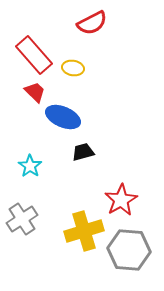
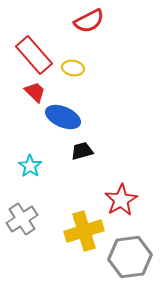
red semicircle: moved 3 px left, 2 px up
black trapezoid: moved 1 px left, 1 px up
gray hexagon: moved 1 px right, 7 px down; rotated 12 degrees counterclockwise
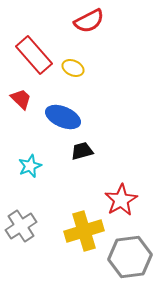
yellow ellipse: rotated 15 degrees clockwise
red trapezoid: moved 14 px left, 7 px down
cyan star: rotated 15 degrees clockwise
gray cross: moved 1 px left, 7 px down
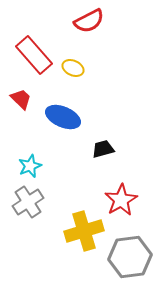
black trapezoid: moved 21 px right, 2 px up
gray cross: moved 7 px right, 24 px up
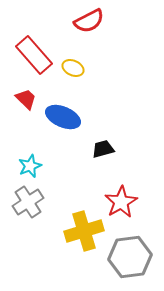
red trapezoid: moved 5 px right
red star: moved 2 px down
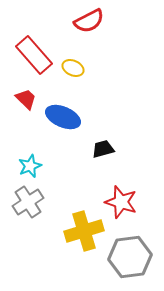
red star: rotated 24 degrees counterclockwise
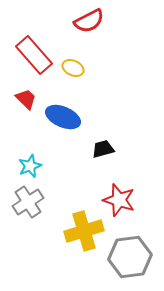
red star: moved 2 px left, 2 px up
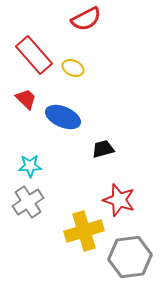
red semicircle: moved 3 px left, 2 px up
cyan star: rotated 20 degrees clockwise
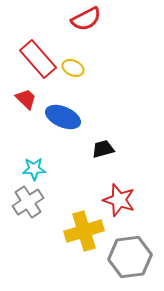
red rectangle: moved 4 px right, 4 px down
cyan star: moved 4 px right, 3 px down
